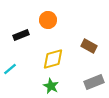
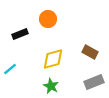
orange circle: moved 1 px up
black rectangle: moved 1 px left, 1 px up
brown rectangle: moved 1 px right, 6 px down
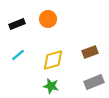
black rectangle: moved 3 px left, 10 px up
brown rectangle: rotated 49 degrees counterclockwise
yellow diamond: moved 1 px down
cyan line: moved 8 px right, 14 px up
green star: rotated 14 degrees counterclockwise
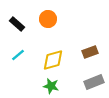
black rectangle: rotated 63 degrees clockwise
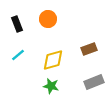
black rectangle: rotated 28 degrees clockwise
brown rectangle: moved 1 px left, 3 px up
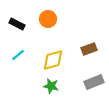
black rectangle: rotated 42 degrees counterclockwise
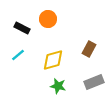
black rectangle: moved 5 px right, 4 px down
brown rectangle: rotated 42 degrees counterclockwise
green star: moved 7 px right
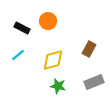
orange circle: moved 2 px down
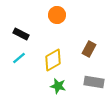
orange circle: moved 9 px right, 6 px up
black rectangle: moved 1 px left, 6 px down
cyan line: moved 1 px right, 3 px down
yellow diamond: rotated 15 degrees counterclockwise
gray rectangle: rotated 30 degrees clockwise
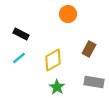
orange circle: moved 11 px right, 1 px up
green star: moved 1 px left, 1 px down; rotated 21 degrees clockwise
